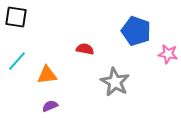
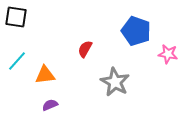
red semicircle: rotated 72 degrees counterclockwise
orange triangle: moved 2 px left
purple semicircle: moved 1 px up
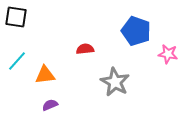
red semicircle: rotated 54 degrees clockwise
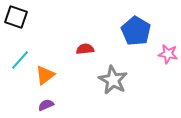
black square: rotated 10 degrees clockwise
blue pentagon: rotated 12 degrees clockwise
cyan line: moved 3 px right, 1 px up
orange triangle: rotated 30 degrees counterclockwise
gray star: moved 2 px left, 2 px up
purple semicircle: moved 4 px left
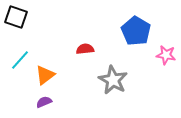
pink star: moved 2 px left, 1 px down
purple semicircle: moved 2 px left, 3 px up
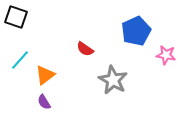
blue pentagon: rotated 16 degrees clockwise
red semicircle: rotated 138 degrees counterclockwise
purple semicircle: rotated 98 degrees counterclockwise
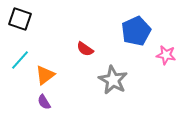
black square: moved 4 px right, 2 px down
